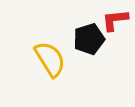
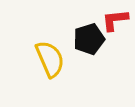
yellow semicircle: rotated 9 degrees clockwise
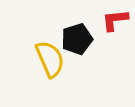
black pentagon: moved 12 px left
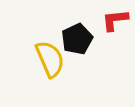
black pentagon: rotated 8 degrees counterclockwise
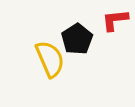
black pentagon: rotated 8 degrees counterclockwise
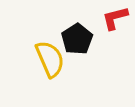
red L-shape: moved 2 px up; rotated 8 degrees counterclockwise
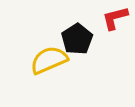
yellow semicircle: moved 1 px left, 1 px down; rotated 90 degrees counterclockwise
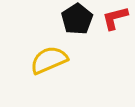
black pentagon: moved 20 px up
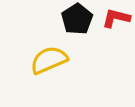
red L-shape: moved 1 px right; rotated 28 degrees clockwise
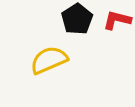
red L-shape: moved 1 px right, 2 px down
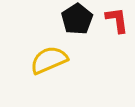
red L-shape: rotated 68 degrees clockwise
